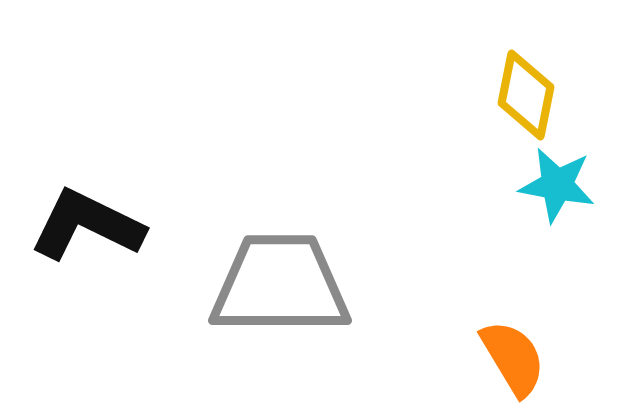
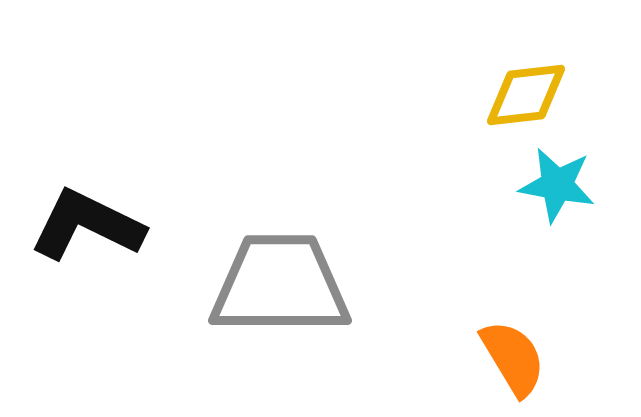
yellow diamond: rotated 72 degrees clockwise
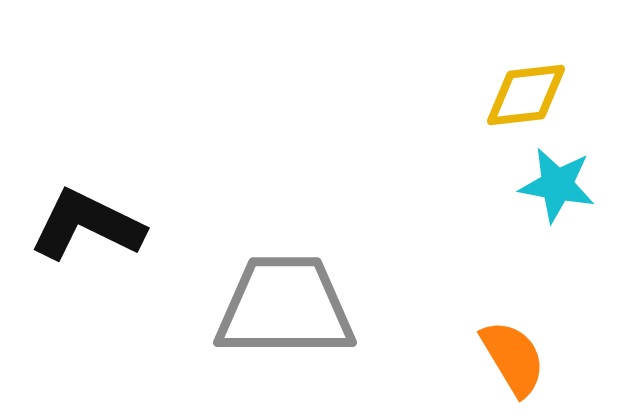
gray trapezoid: moved 5 px right, 22 px down
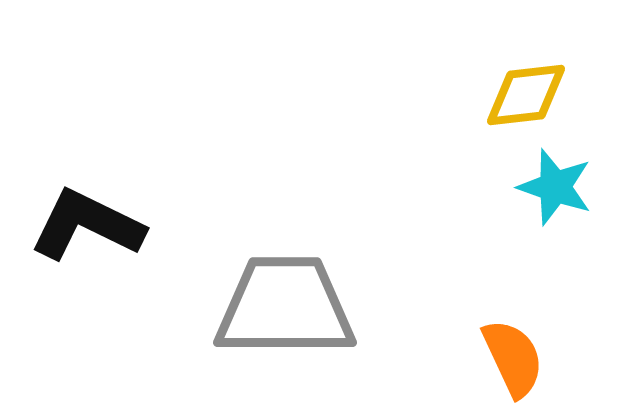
cyan star: moved 2 px left, 2 px down; rotated 8 degrees clockwise
orange semicircle: rotated 6 degrees clockwise
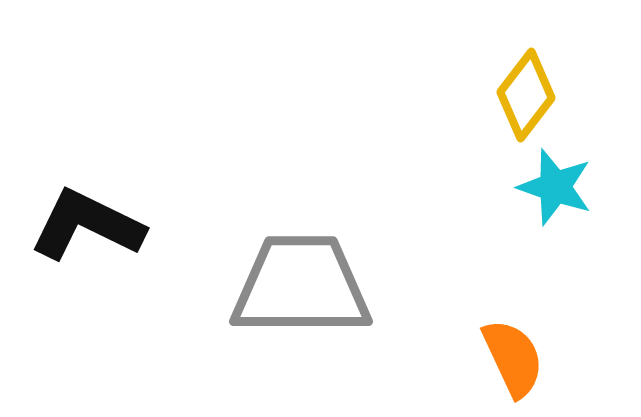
yellow diamond: rotated 46 degrees counterclockwise
gray trapezoid: moved 16 px right, 21 px up
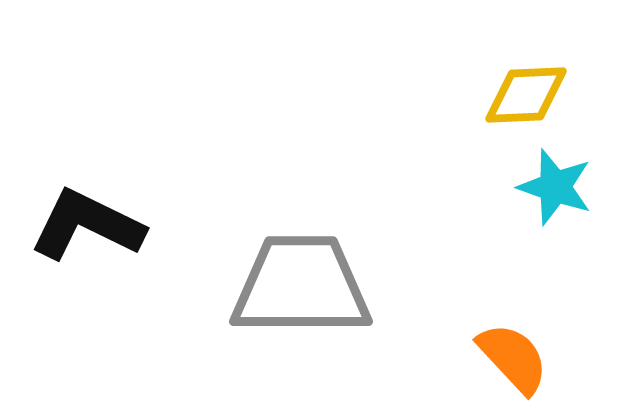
yellow diamond: rotated 50 degrees clockwise
orange semicircle: rotated 18 degrees counterclockwise
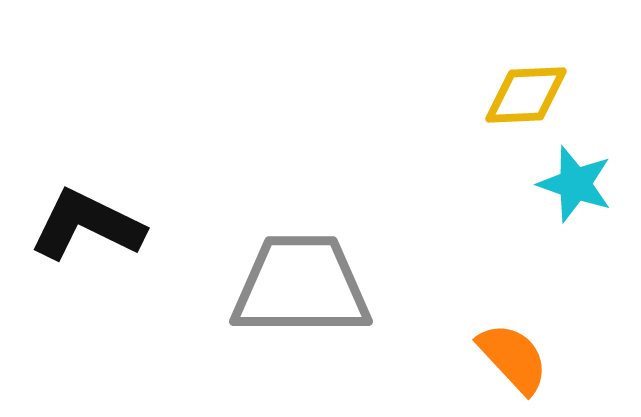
cyan star: moved 20 px right, 3 px up
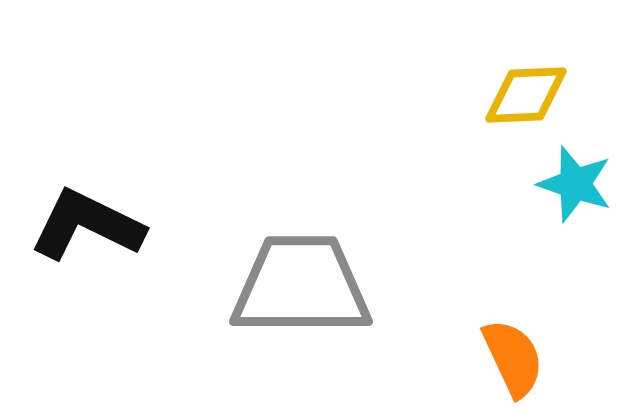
orange semicircle: rotated 18 degrees clockwise
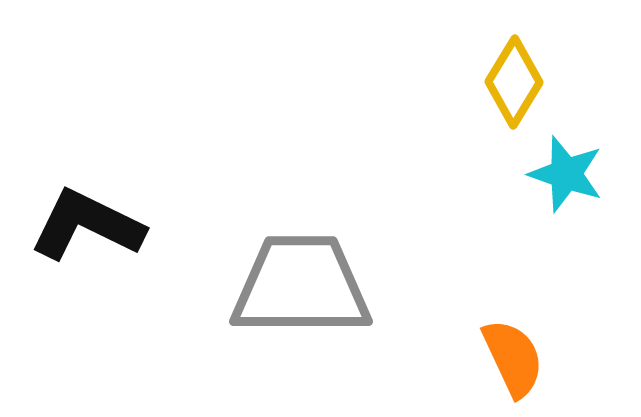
yellow diamond: moved 12 px left, 13 px up; rotated 56 degrees counterclockwise
cyan star: moved 9 px left, 10 px up
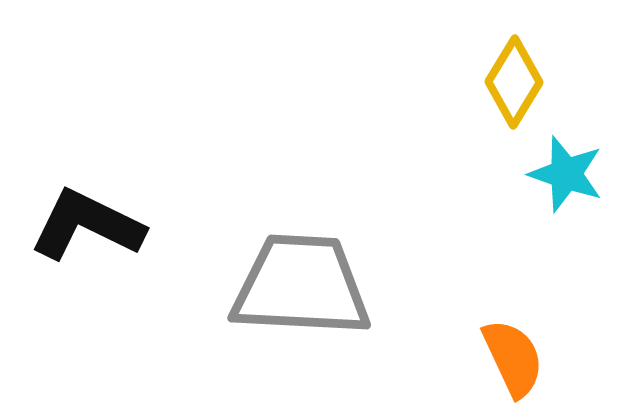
gray trapezoid: rotated 3 degrees clockwise
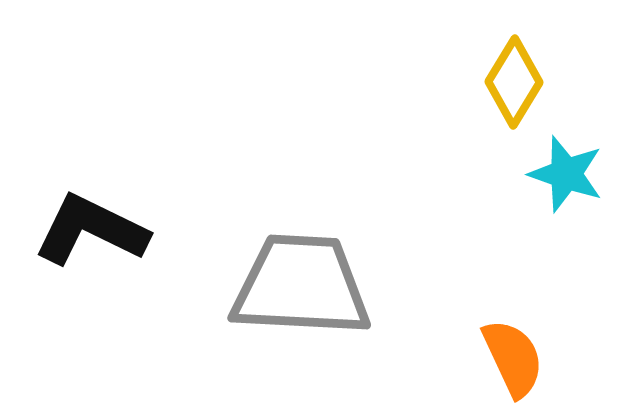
black L-shape: moved 4 px right, 5 px down
